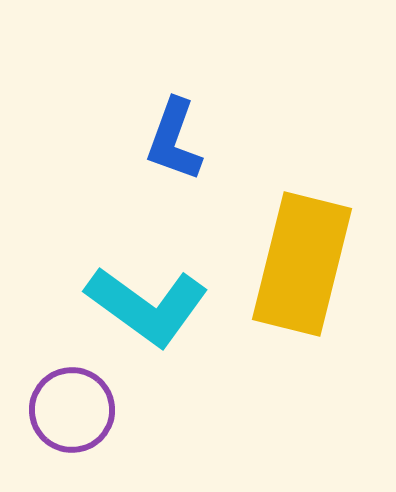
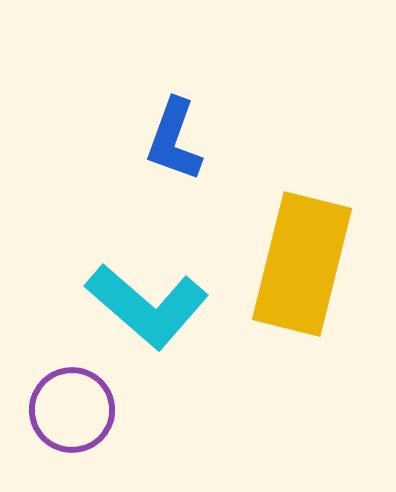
cyan L-shape: rotated 5 degrees clockwise
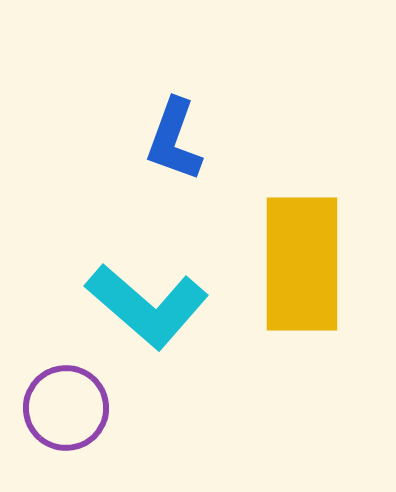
yellow rectangle: rotated 14 degrees counterclockwise
purple circle: moved 6 px left, 2 px up
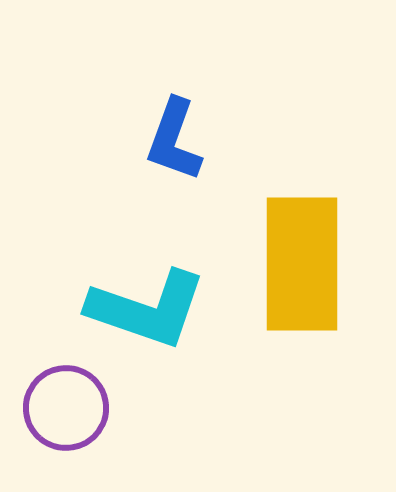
cyan L-shape: moved 3 px down; rotated 22 degrees counterclockwise
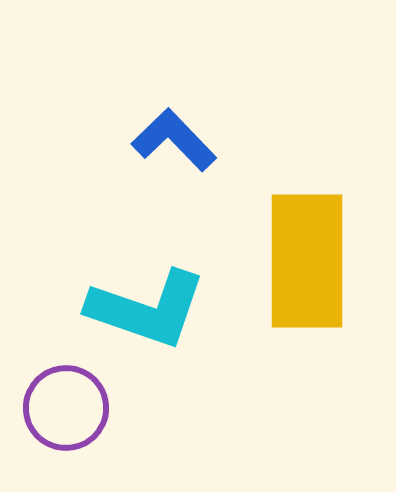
blue L-shape: rotated 116 degrees clockwise
yellow rectangle: moved 5 px right, 3 px up
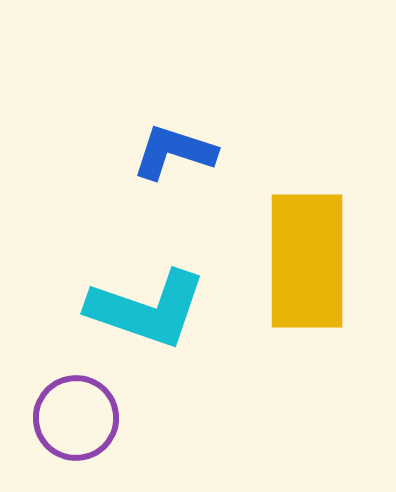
blue L-shape: moved 12 px down; rotated 28 degrees counterclockwise
purple circle: moved 10 px right, 10 px down
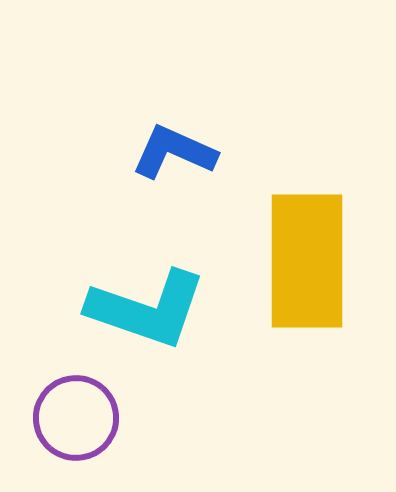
blue L-shape: rotated 6 degrees clockwise
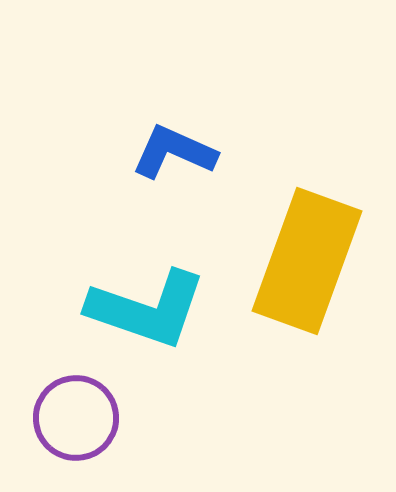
yellow rectangle: rotated 20 degrees clockwise
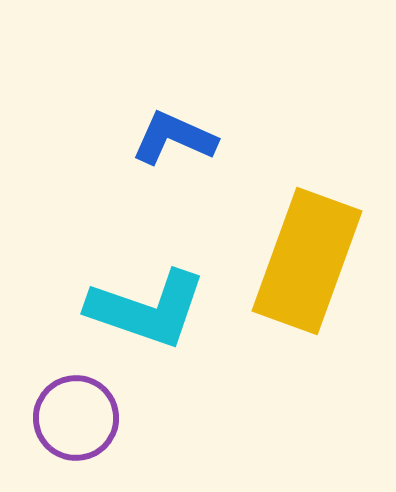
blue L-shape: moved 14 px up
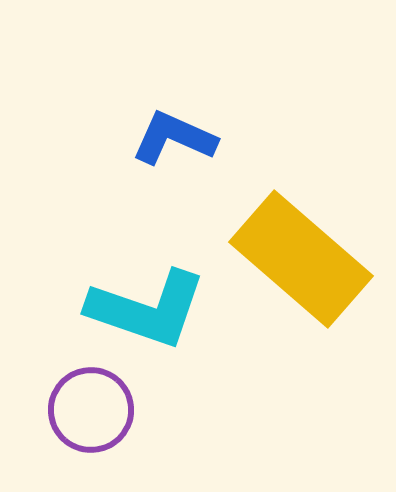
yellow rectangle: moved 6 px left, 2 px up; rotated 69 degrees counterclockwise
purple circle: moved 15 px right, 8 px up
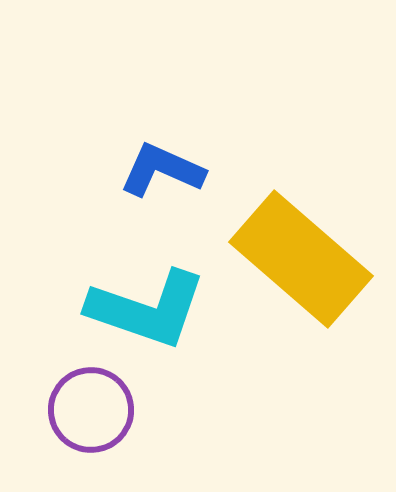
blue L-shape: moved 12 px left, 32 px down
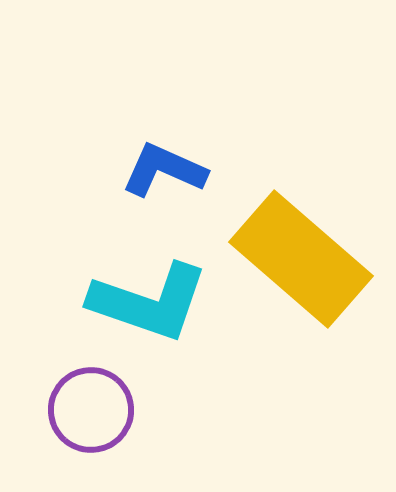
blue L-shape: moved 2 px right
cyan L-shape: moved 2 px right, 7 px up
